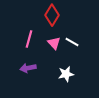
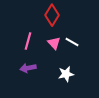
pink line: moved 1 px left, 2 px down
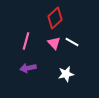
red diamond: moved 3 px right, 3 px down; rotated 15 degrees clockwise
pink line: moved 2 px left
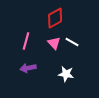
red diamond: rotated 15 degrees clockwise
white star: rotated 21 degrees clockwise
